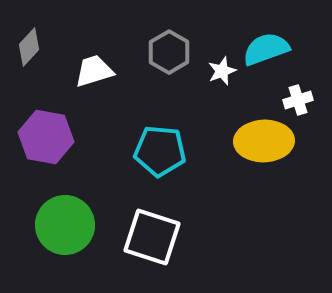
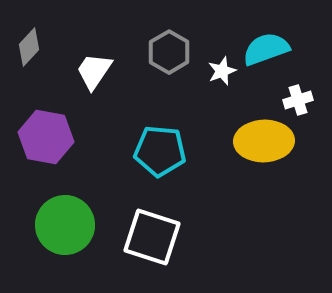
white trapezoid: rotated 39 degrees counterclockwise
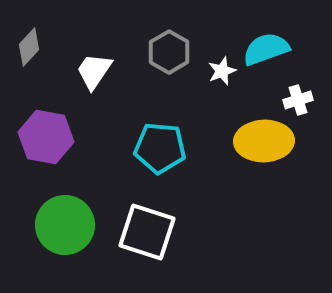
cyan pentagon: moved 3 px up
white square: moved 5 px left, 5 px up
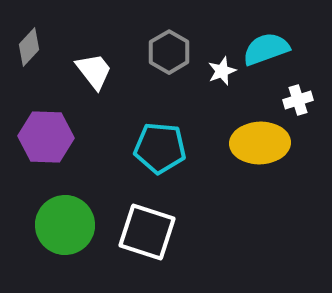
white trapezoid: rotated 108 degrees clockwise
purple hexagon: rotated 8 degrees counterclockwise
yellow ellipse: moved 4 px left, 2 px down
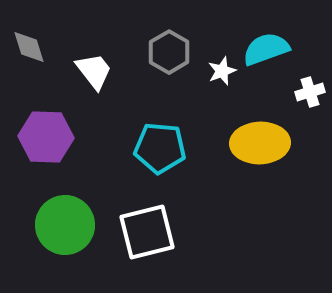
gray diamond: rotated 60 degrees counterclockwise
white cross: moved 12 px right, 8 px up
white square: rotated 32 degrees counterclockwise
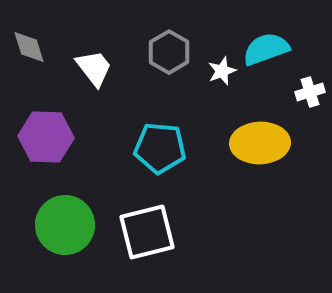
white trapezoid: moved 3 px up
